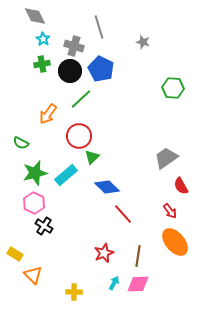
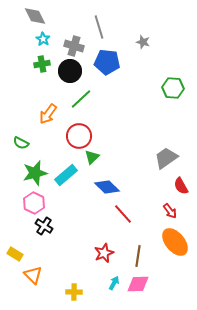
blue pentagon: moved 6 px right, 7 px up; rotated 20 degrees counterclockwise
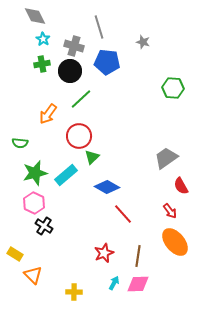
green semicircle: moved 1 px left; rotated 21 degrees counterclockwise
blue diamond: rotated 15 degrees counterclockwise
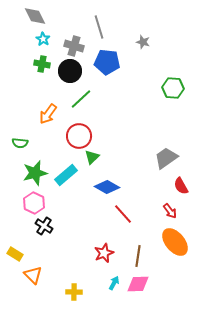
green cross: rotated 21 degrees clockwise
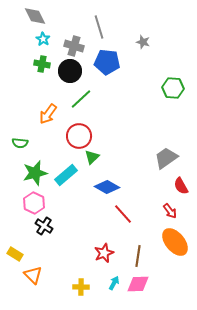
yellow cross: moved 7 px right, 5 px up
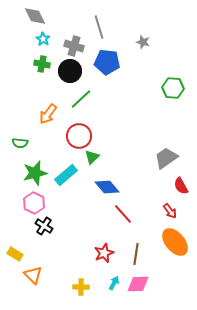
blue diamond: rotated 20 degrees clockwise
brown line: moved 2 px left, 2 px up
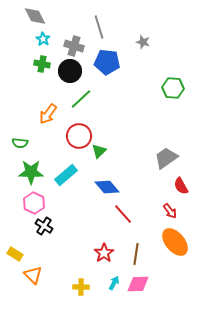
green triangle: moved 7 px right, 6 px up
green star: moved 4 px left, 1 px up; rotated 15 degrees clockwise
red star: rotated 12 degrees counterclockwise
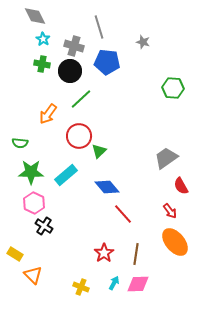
yellow cross: rotated 21 degrees clockwise
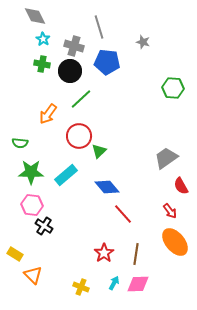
pink hexagon: moved 2 px left, 2 px down; rotated 20 degrees counterclockwise
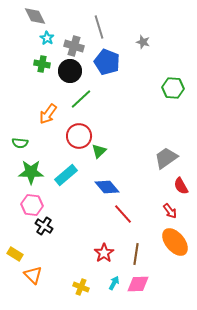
cyan star: moved 4 px right, 1 px up
blue pentagon: rotated 15 degrees clockwise
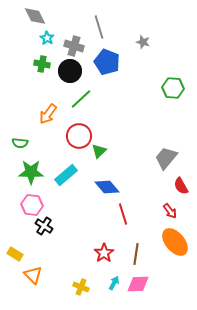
gray trapezoid: rotated 15 degrees counterclockwise
red line: rotated 25 degrees clockwise
